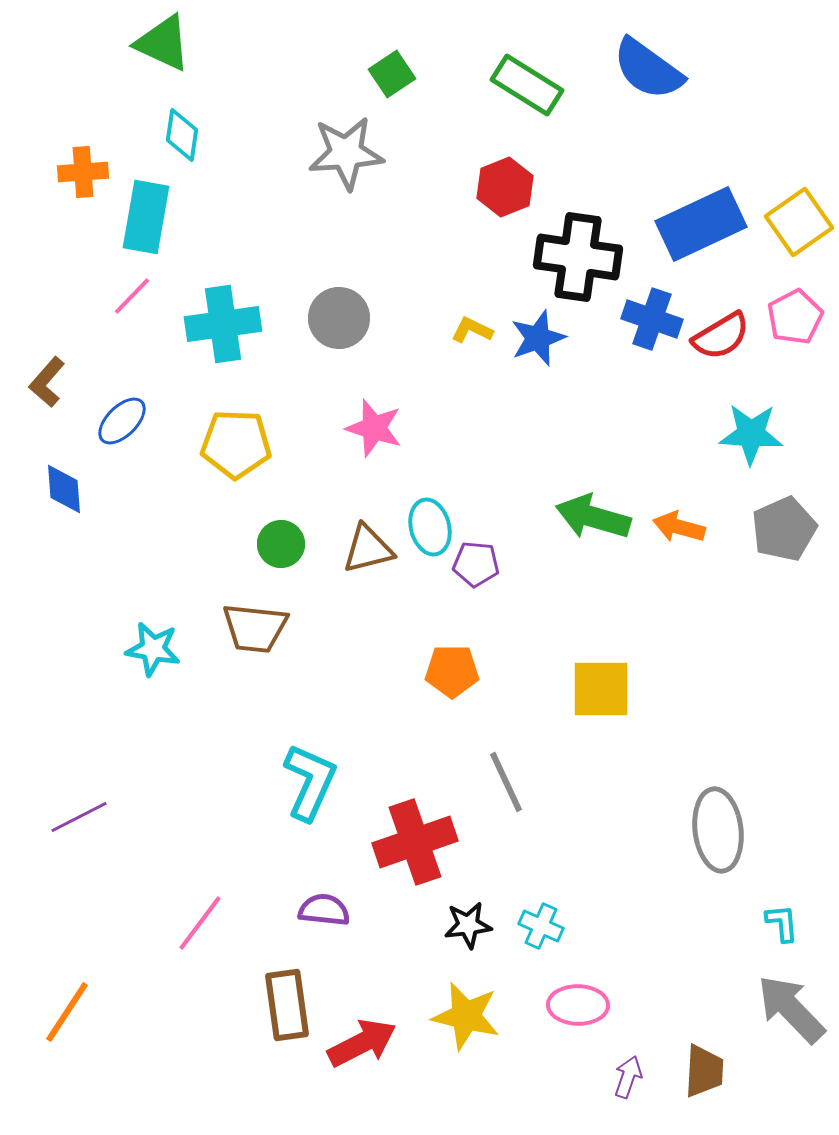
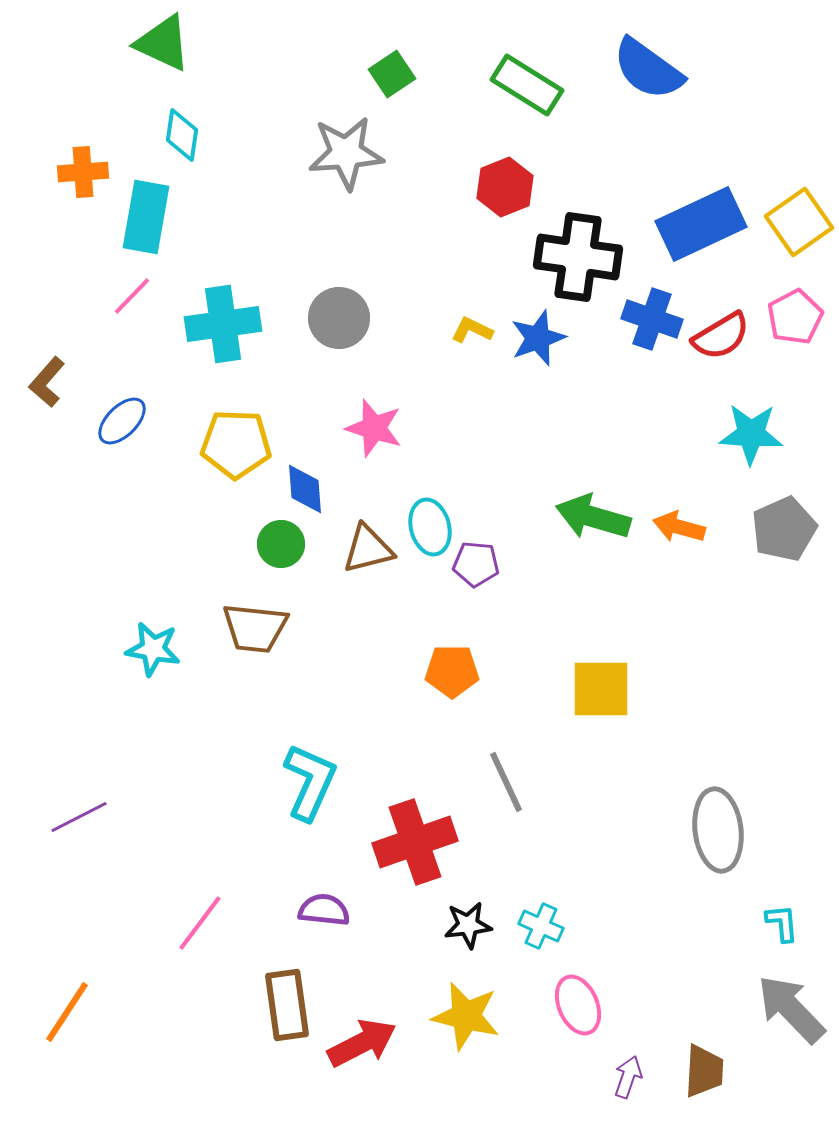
blue diamond at (64, 489): moved 241 px right
pink ellipse at (578, 1005): rotated 66 degrees clockwise
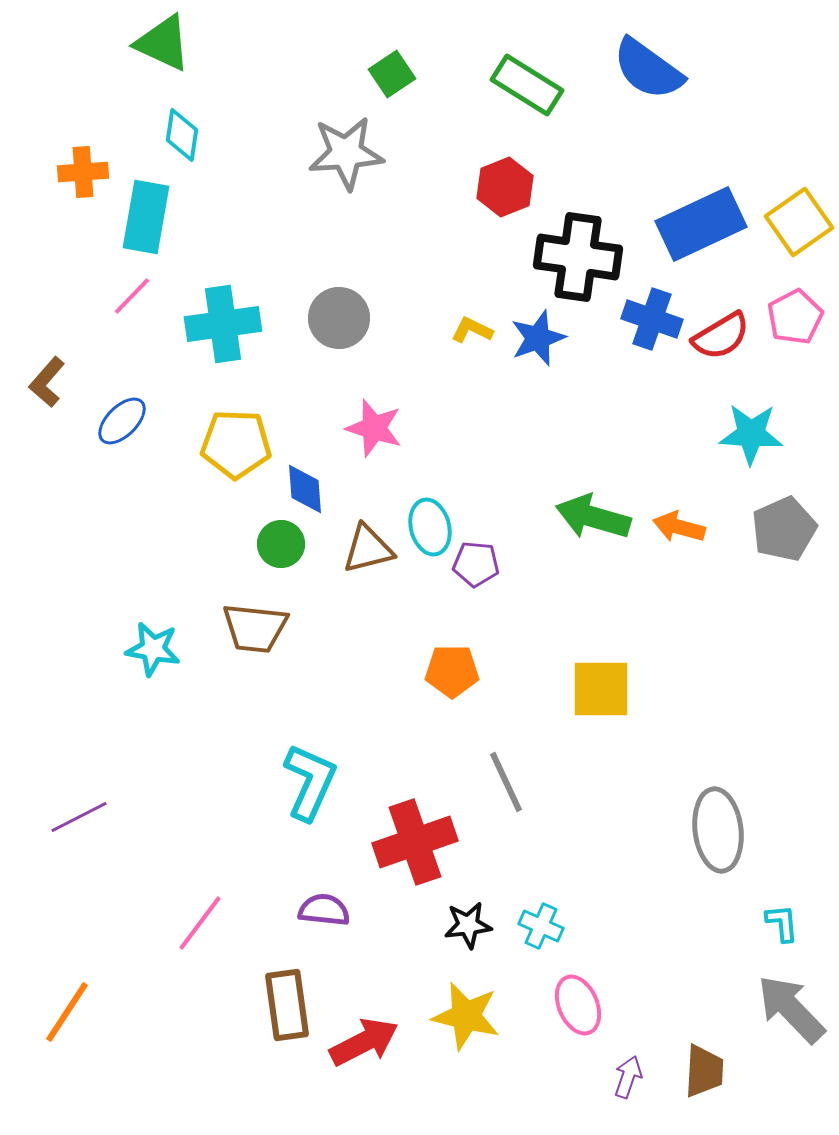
red arrow at (362, 1043): moved 2 px right, 1 px up
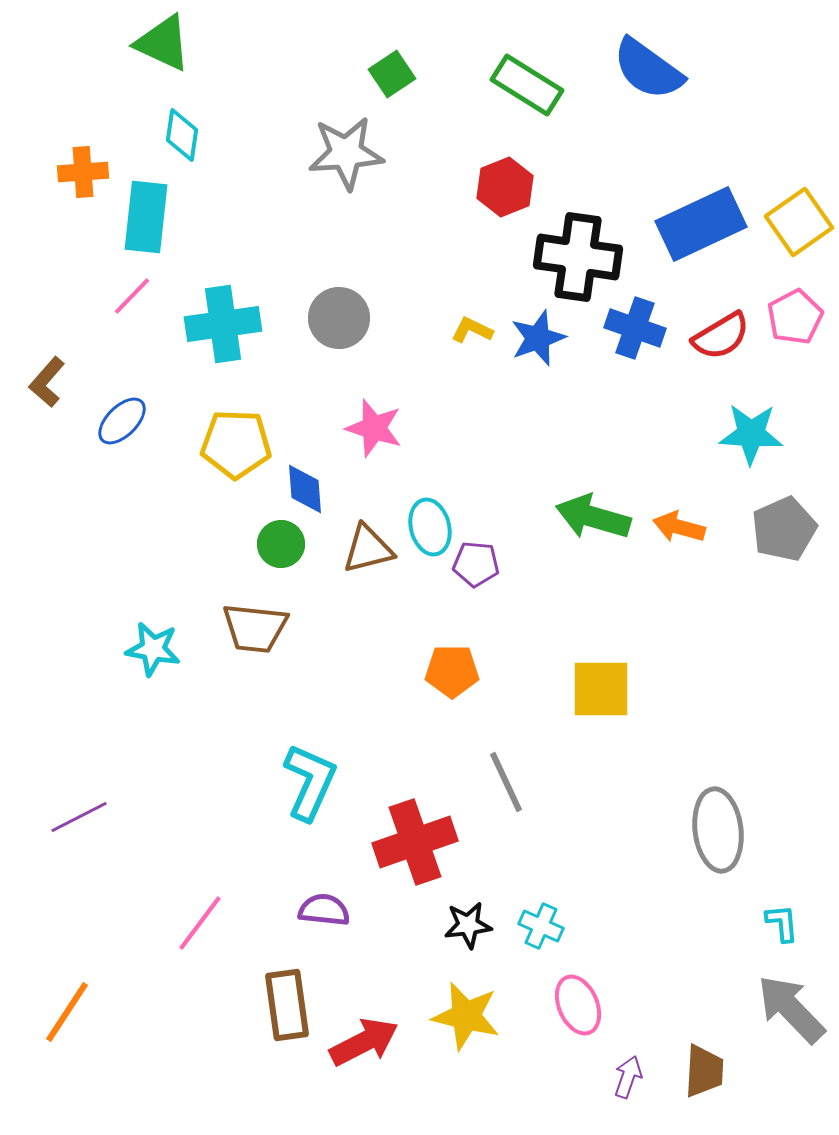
cyan rectangle at (146, 217): rotated 4 degrees counterclockwise
blue cross at (652, 319): moved 17 px left, 9 px down
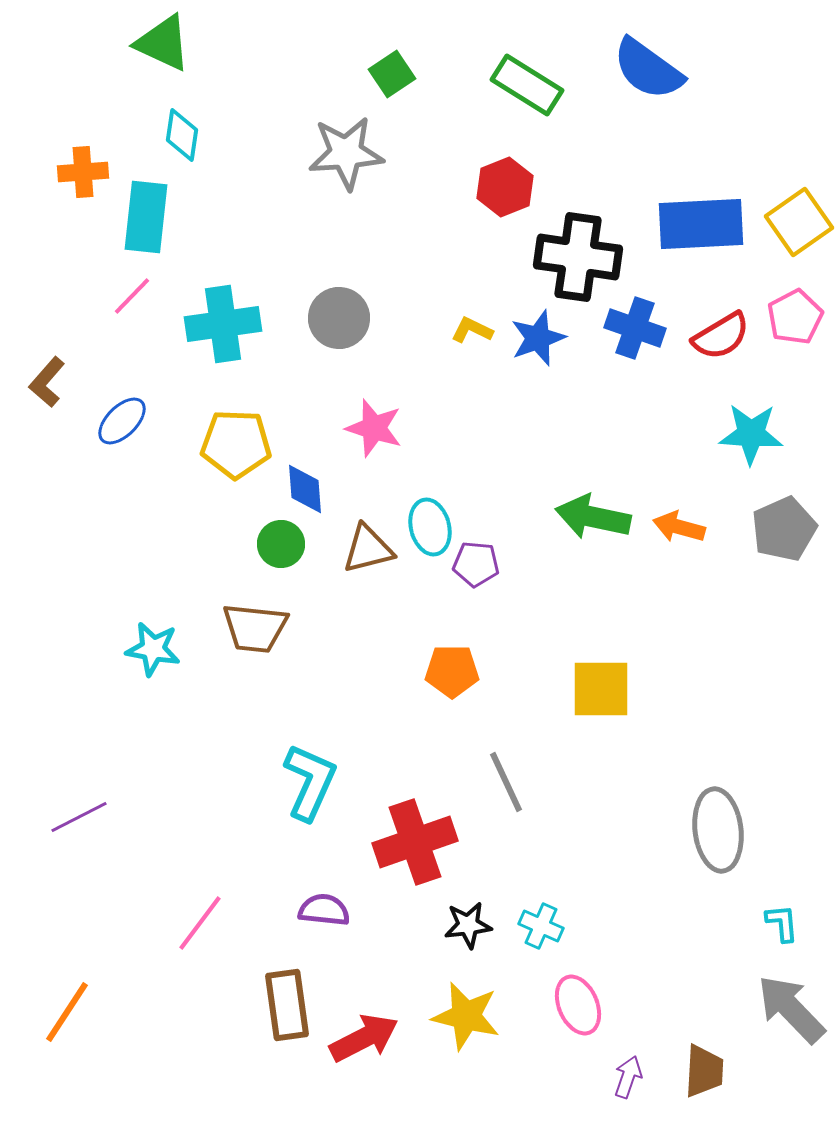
blue rectangle at (701, 224): rotated 22 degrees clockwise
green arrow at (593, 517): rotated 4 degrees counterclockwise
red arrow at (364, 1042): moved 4 px up
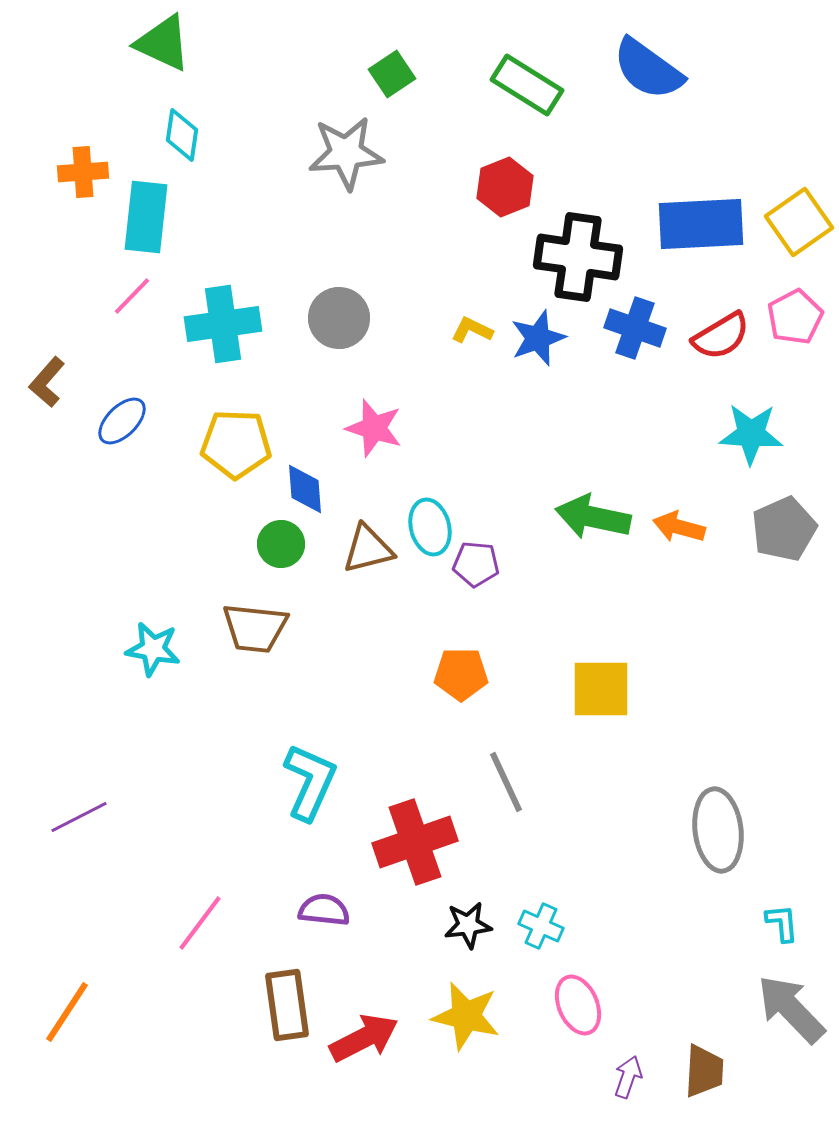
orange pentagon at (452, 671): moved 9 px right, 3 px down
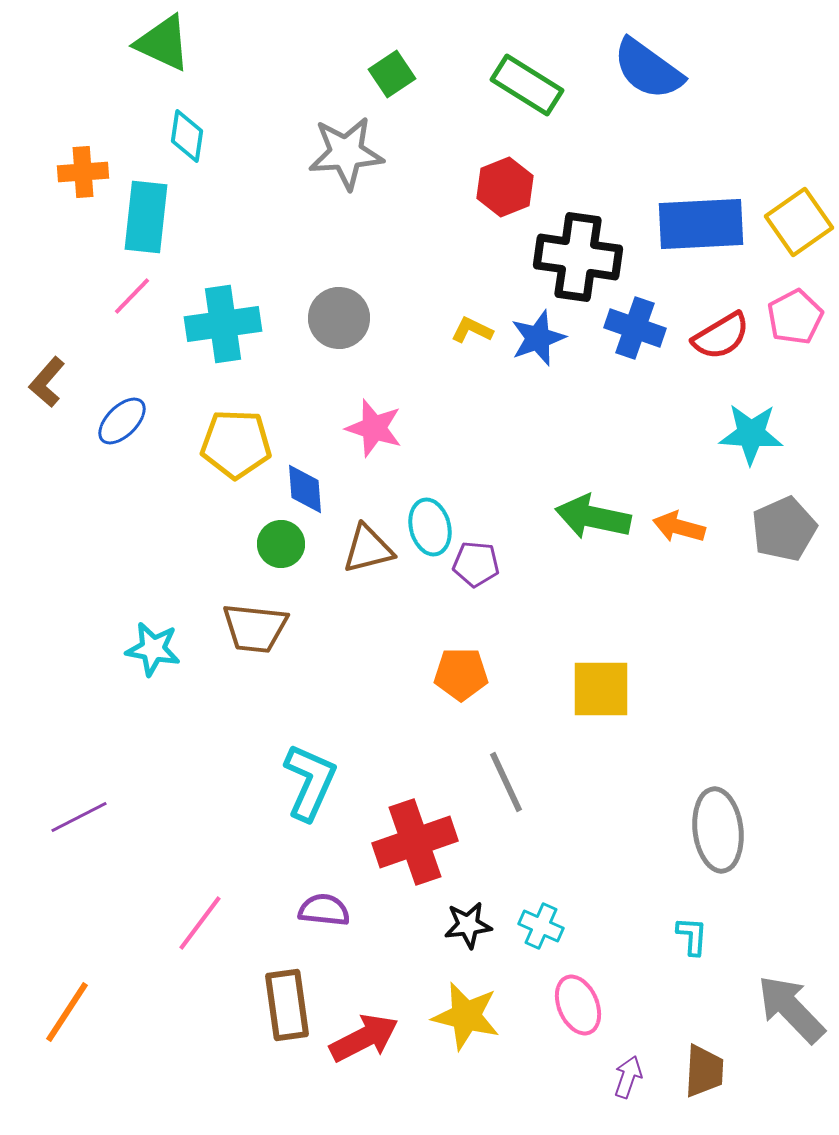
cyan diamond at (182, 135): moved 5 px right, 1 px down
cyan L-shape at (782, 923): moved 90 px left, 13 px down; rotated 9 degrees clockwise
